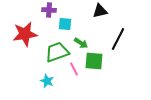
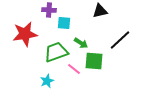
cyan square: moved 1 px left, 1 px up
black line: moved 2 px right, 1 px down; rotated 20 degrees clockwise
green trapezoid: moved 1 px left
pink line: rotated 24 degrees counterclockwise
cyan star: rotated 24 degrees clockwise
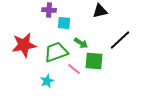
red star: moved 1 px left, 11 px down
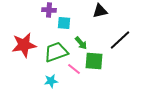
green arrow: rotated 16 degrees clockwise
cyan star: moved 4 px right; rotated 16 degrees clockwise
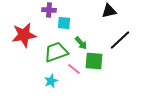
black triangle: moved 9 px right
red star: moved 10 px up
cyan star: rotated 16 degrees counterclockwise
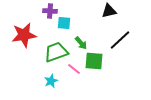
purple cross: moved 1 px right, 1 px down
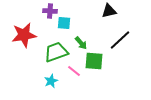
pink line: moved 2 px down
